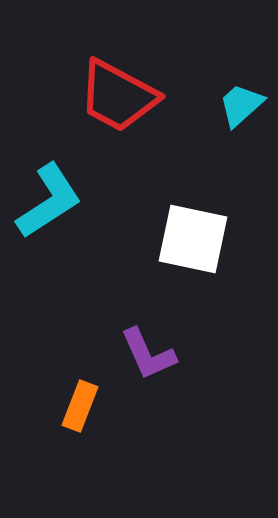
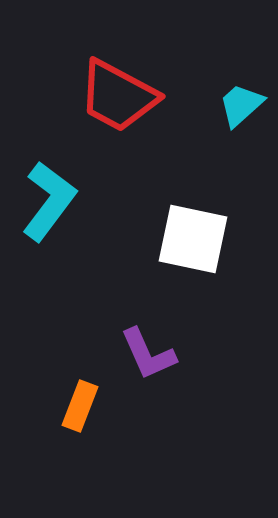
cyan L-shape: rotated 20 degrees counterclockwise
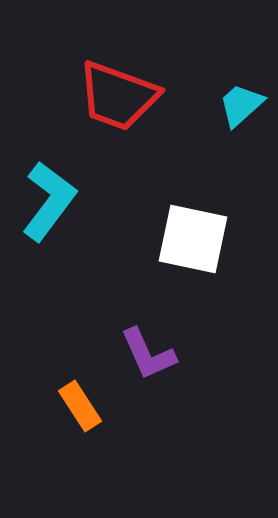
red trapezoid: rotated 8 degrees counterclockwise
orange rectangle: rotated 54 degrees counterclockwise
